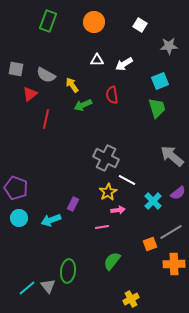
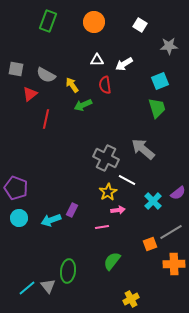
red semicircle: moved 7 px left, 10 px up
gray arrow: moved 29 px left, 7 px up
purple rectangle: moved 1 px left, 6 px down
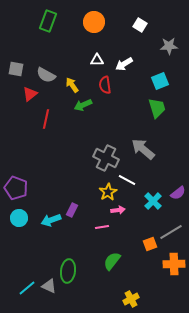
gray triangle: moved 1 px right; rotated 28 degrees counterclockwise
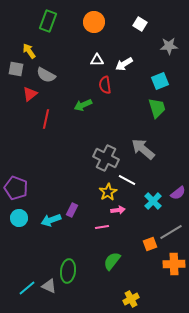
white square: moved 1 px up
yellow arrow: moved 43 px left, 34 px up
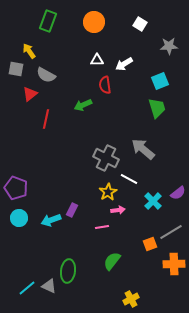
white line: moved 2 px right, 1 px up
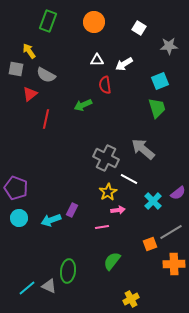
white square: moved 1 px left, 4 px down
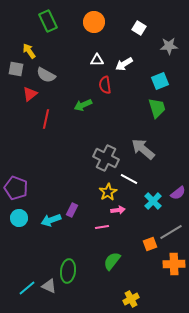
green rectangle: rotated 45 degrees counterclockwise
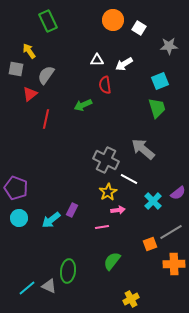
orange circle: moved 19 px right, 2 px up
gray semicircle: rotated 96 degrees clockwise
gray cross: moved 2 px down
cyan arrow: rotated 18 degrees counterclockwise
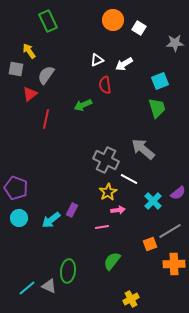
gray star: moved 6 px right, 3 px up
white triangle: rotated 24 degrees counterclockwise
gray line: moved 1 px left, 1 px up
